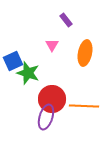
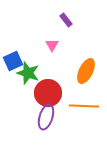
orange ellipse: moved 1 px right, 18 px down; rotated 15 degrees clockwise
red circle: moved 4 px left, 6 px up
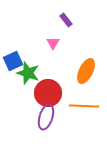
pink triangle: moved 1 px right, 2 px up
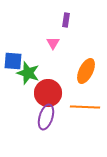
purple rectangle: rotated 48 degrees clockwise
blue square: rotated 30 degrees clockwise
orange line: moved 1 px right, 1 px down
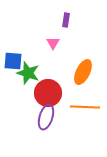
orange ellipse: moved 3 px left, 1 px down
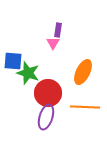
purple rectangle: moved 8 px left, 10 px down
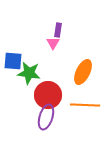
green star: moved 1 px right; rotated 10 degrees counterclockwise
red circle: moved 2 px down
orange line: moved 2 px up
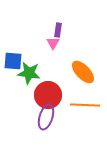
orange ellipse: rotated 70 degrees counterclockwise
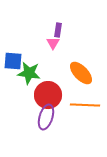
orange ellipse: moved 2 px left, 1 px down
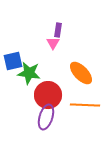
blue square: rotated 18 degrees counterclockwise
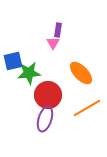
green star: rotated 15 degrees counterclockwise
orange line: moved 2 px right, 3 px down; rotated 32 degrees counterclockwise
purple ellipse: moved 1 px left, 2 px down
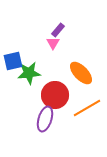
purple rectangle: rotated 32 degrees clockwise
red circle: moved 7 px right
